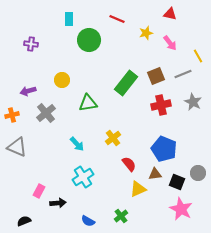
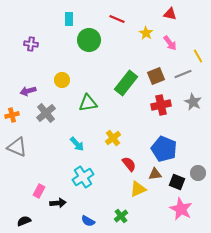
yellow star: rotated 24 degrees counterclockwise
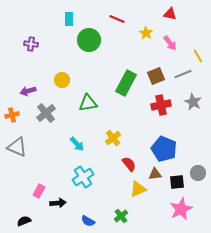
green rectangle: rotated 10 degrees counterclockwise
black square: rotated 28 degrees counterclockwise
pink star: rotated 20 degrees clockwise
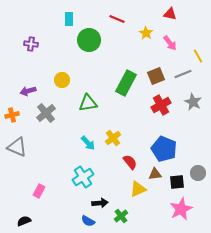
red cross: rotated 18 degrees counterclockwise
cyan arrow: moved 11 px right, 1 px up
red semicircle: moved 1 px right, 2 px up
black arrow: moved 42 px right
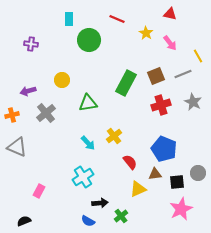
red cross: rotated 12 degrees clockwise
yellow cross: moved 1 px right, 2 px up
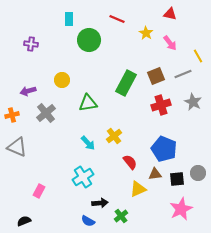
black square: moved 3 px up
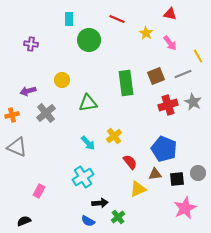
green rectangle: rotated 35 degrees counterclockwise
red cross: moved 7 px right
pink star: moved 4 px right, 1 px up
green cross: moved 3 px left, 1 px down
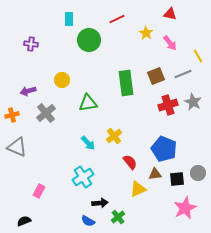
red line: rotated 49 degrees counterclockwise
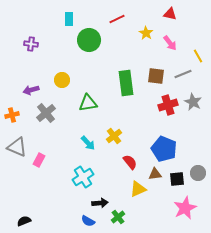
brown square: rotated 30 degrees clockwise
purple arrow: moved 3 px right, 1 px up
pink rectangle: moved 31 px up
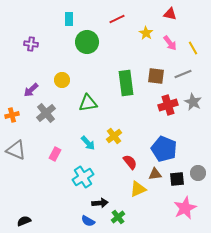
green circle: moved 2 px left, 2 px down
yellow line: moved 5 px left, 8 px up
purple arrow: rotated 28 degrees counterclockwise
gray triangle: moved 1 px left, 3 px down
pink rectangle: moved 16 px right, 6 px up
